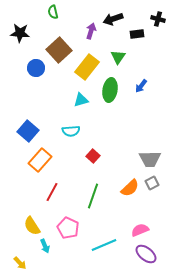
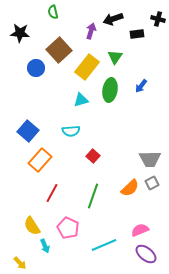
green triangle: moved 3 px left
red line: moved 1 px down
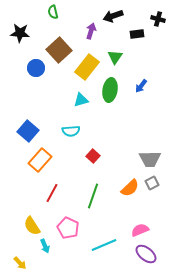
black arrow: moved 3 px up
